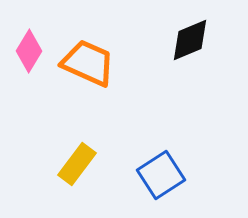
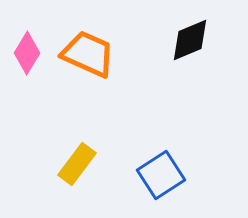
pink diamond: moved 2 px left, 2 px down
orange trapezoid: moved 9 px up
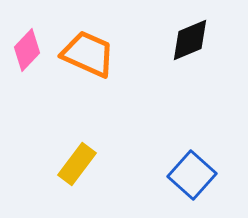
pink diamond: moved 3 px up; rotated 12 degrees clockwise
blue square: moved 31 px right; rotated 15 degrees counterclockwise
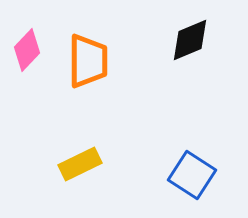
orange trapezoid: moved 7 px down; rotated 66 degrees clockwise
yellow rectangle: moved 3 px right; rotated 27 degrees clockwise
blue square: rotated 9 degrees counterclockwise
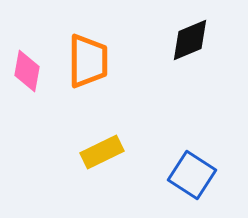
pink diamond: moved 21 px down; rotated 33 degrees counterclockwise
yellow rectangle: moved 22 px right, 12 px up
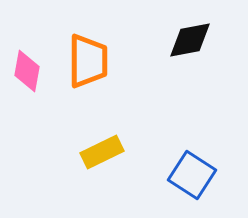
black diamond: rotated 12 degrees clockwise
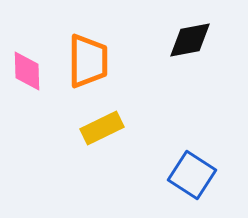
pink diamond: rotated 12 degrees counterclockwise
yellow rectangle: moved 24 px up
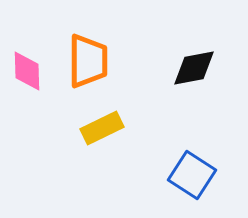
black diamond: moved 4 px right, 28 px down
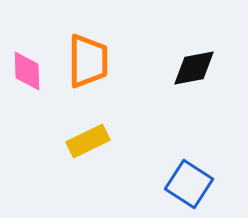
yellow rectangle: moved 14 px left, 13 px down
blue square: moved 3 px left, 9 px down
